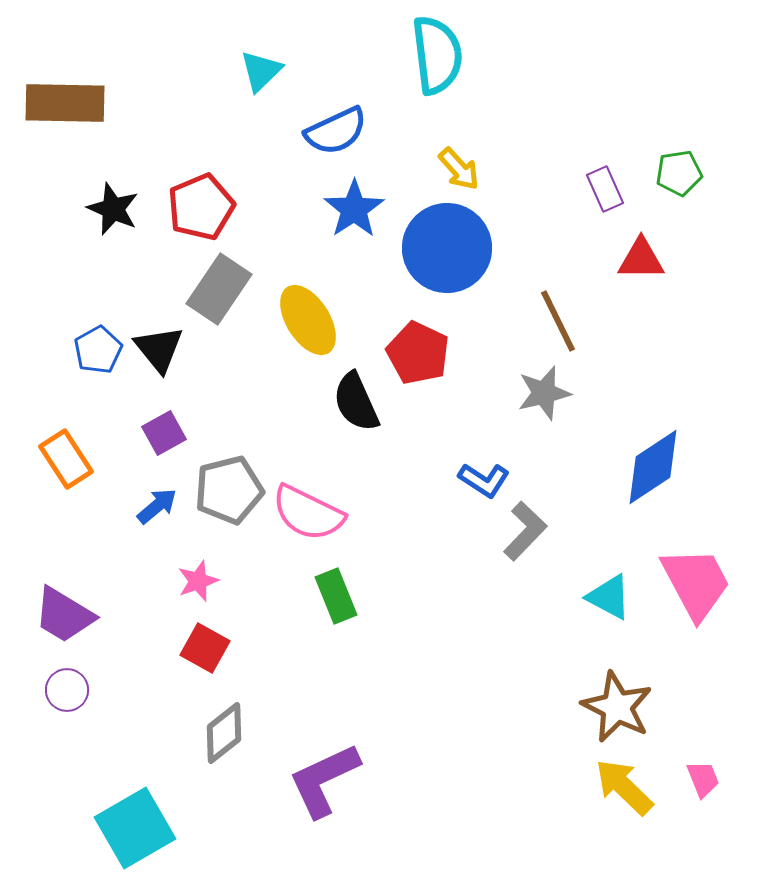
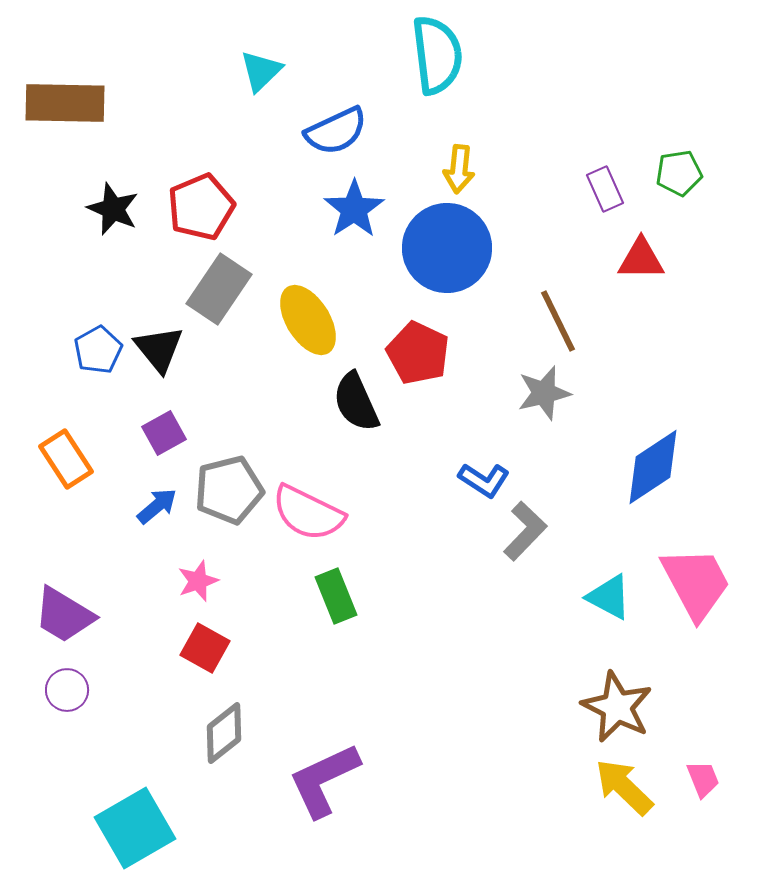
yellow arrow at (459, 169): rotated 48 degrees clockwise
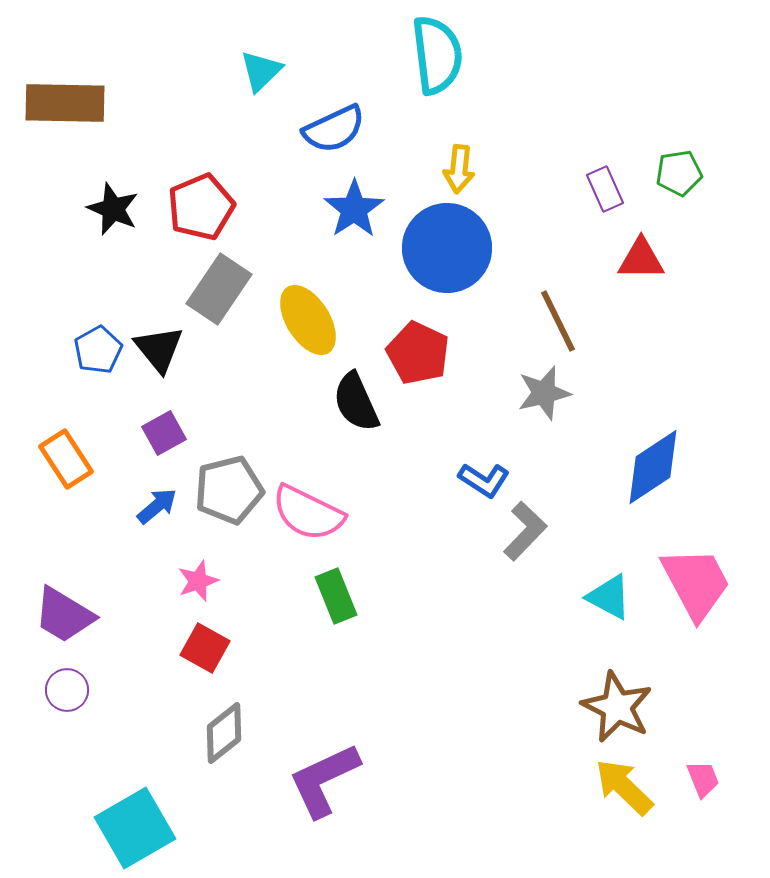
blue semicircle at (336, 131): moved 2 px left, 2 px up
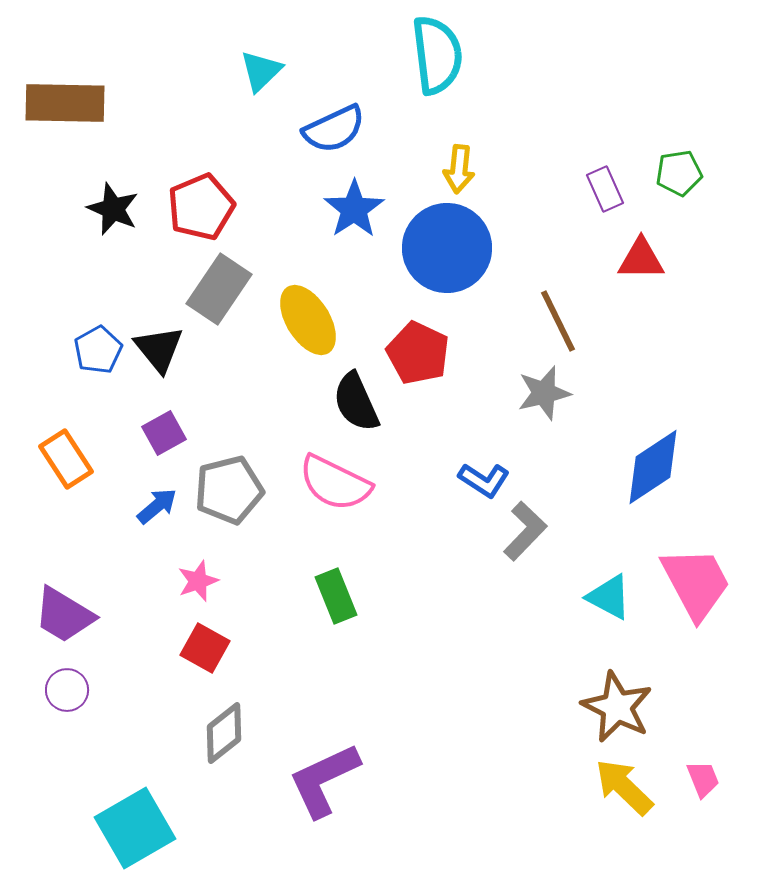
pink semicircle at (308, 513): moved 27 px right, 30 px up
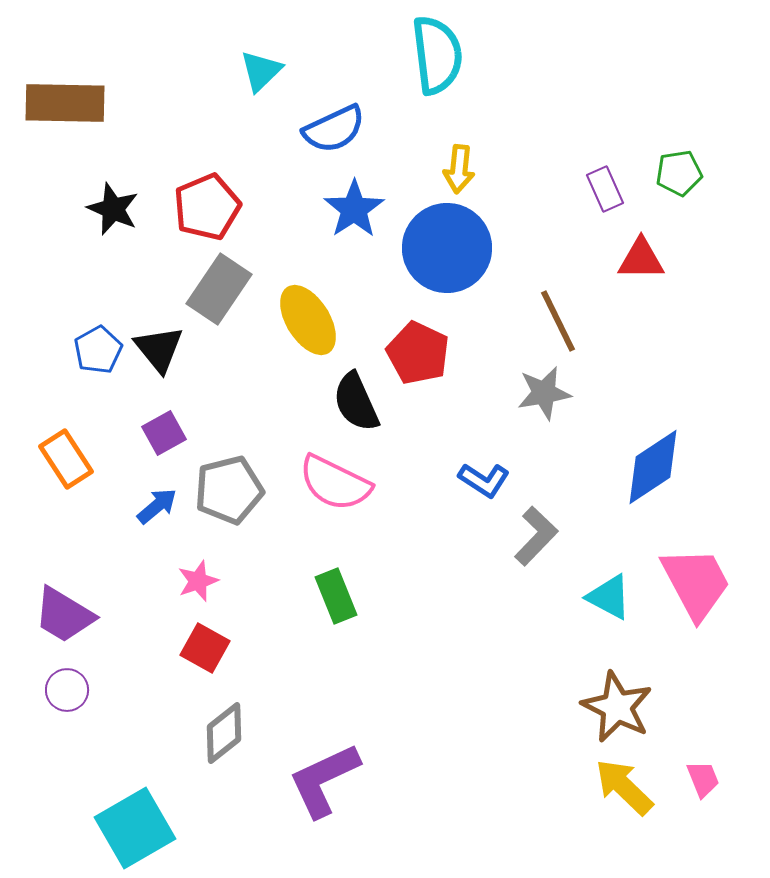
red pentagon at (201, 207): moved 6 px right
gray star at (544, 393): rotated 4 degrees clockwise
gray L-shape at (525, 531): moved 11 px right, 5 px down
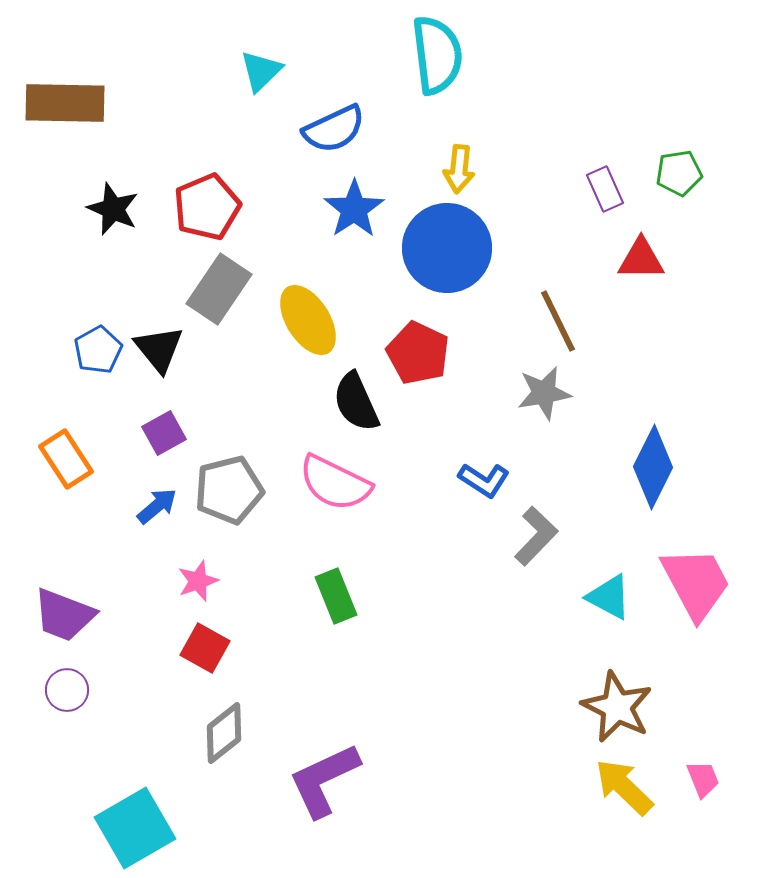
blue diamond at (653, 467): rotated 30 degrees counterclockwise
purple trapezoid at (64, 615): rotated 10 degrees counterclockwise
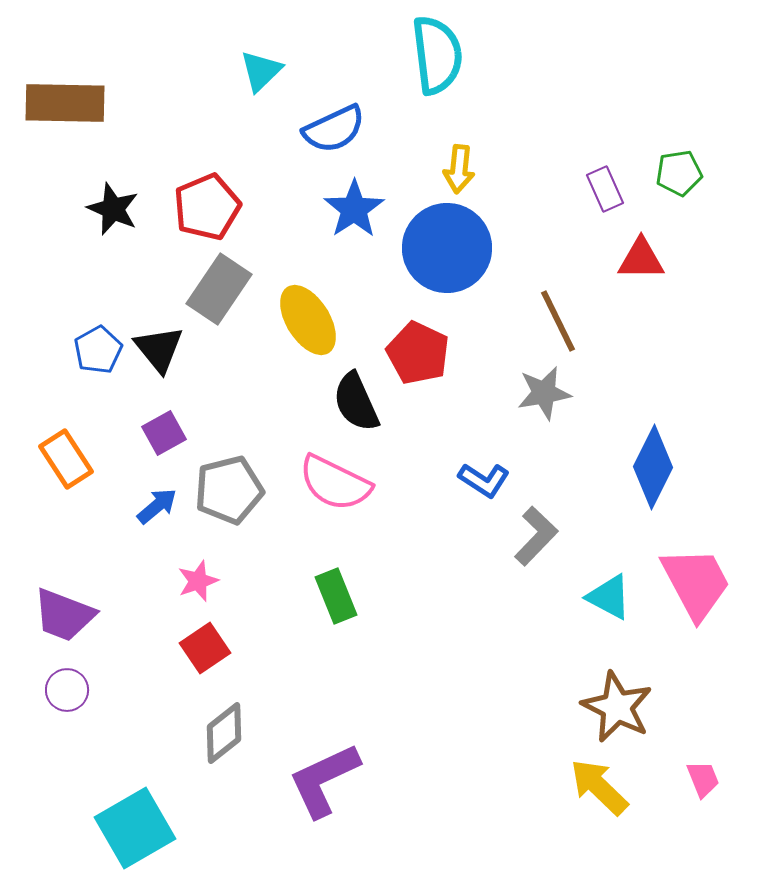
red square at (205, 648): rotated 27 degrees clockwise
yellow arrow at (624, 787): moved 25 px left
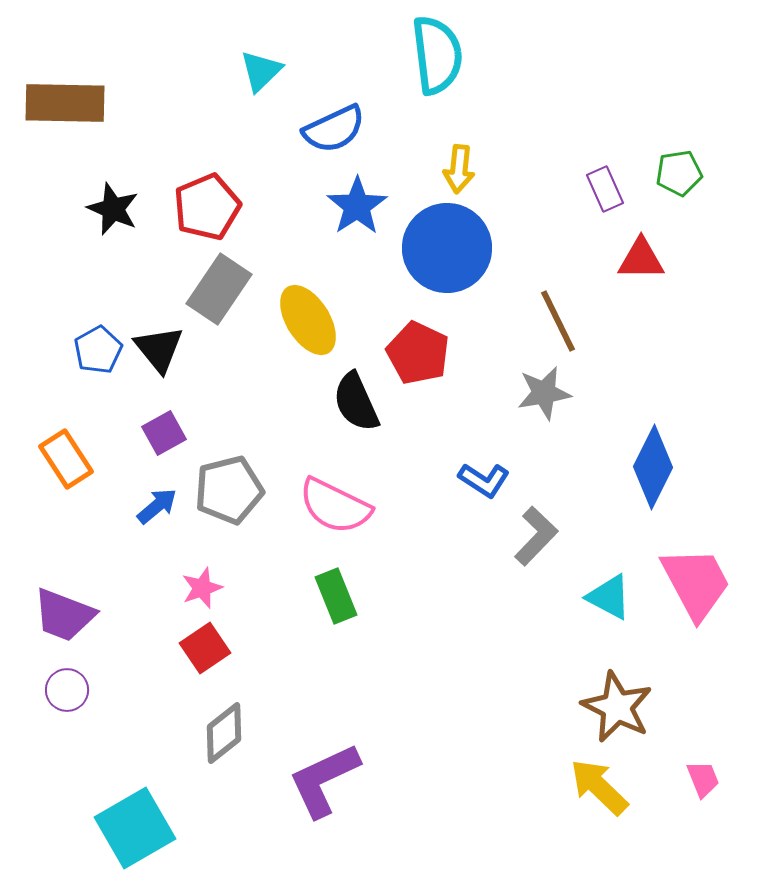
blue star at (354, 209): moved 3 px right, 3 px up
pink semicircle at (335, 483): moved 23 px down
pink star at (198, 581): moved 4 px right, 7 px down
